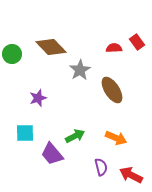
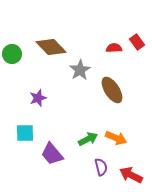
green arrow: moved 13 px right, 3 px down
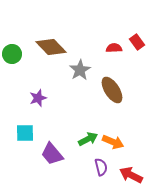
orange arrow: moved 3 px left, 4 px down
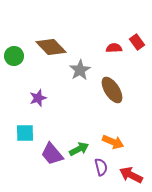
green circle: moved 2 px right, 2 px down
green arrow: moved 9 px left, 10 px down
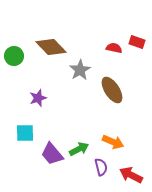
red rectangle: rotated 35 degrees counterclockwise
red semicircle: rotated 14 degrees clockwise
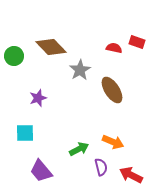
purple trapezoid: moved 11 px left, 17 px down
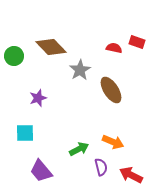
brown ellipse: moved 1 px left
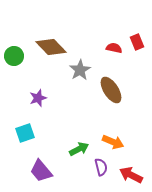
red rectangle: rotated 49 degrees clockwise
cyan square: rotated 18 degrees counterclockwise
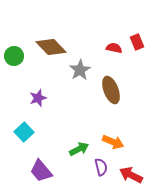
brown ellipse: rotated 12 degrees clockwise
cyan square: moved 1 px left, 1 px up; rotated 24 degrees counterclockwise
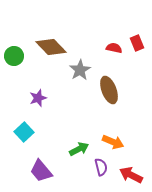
red rectangle: moved 1 px down
brown ellipse: moved 2 px left
